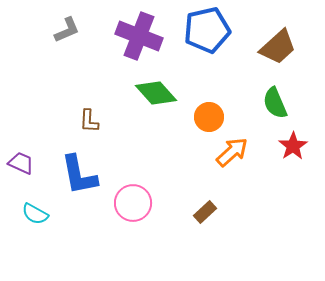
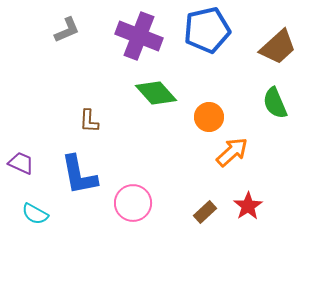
red star: moved 45 px left, 60 px down
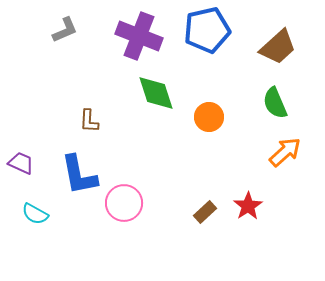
gray L-shape: moved 2 px left
green diamond: rotated 24 degrees clockwise
orange arrow: moved 53 px right
pink circle: moved 9 px left
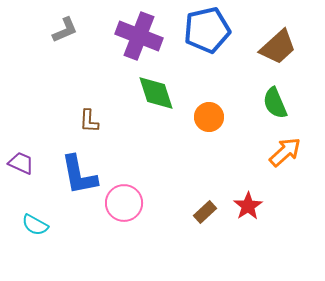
cyan semicircle: moved 11 px down
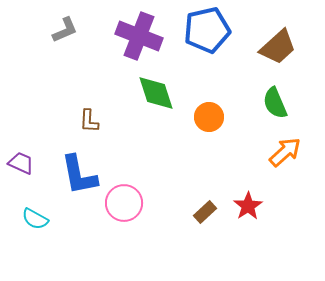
cyan semicircle: moved 6 px up
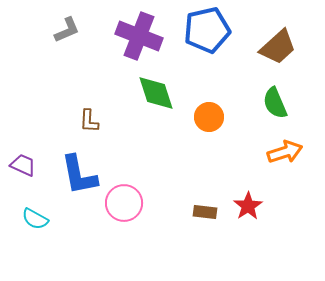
gray L-shape: moved 2 px right
orange arrow: rotated 24 degrees clockwise
purple trapezoid: moved 2 px right, 2 px down
brown rectangle: rotated 50 degrees clockwise
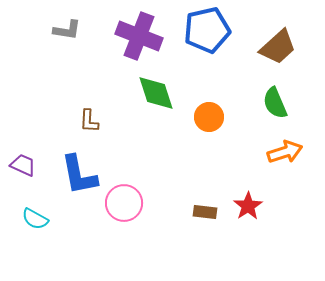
gray L-shape: rotated 32 degrees clockwise
